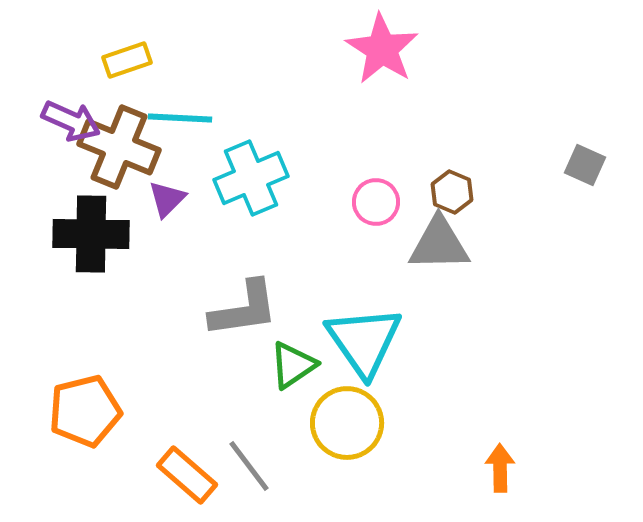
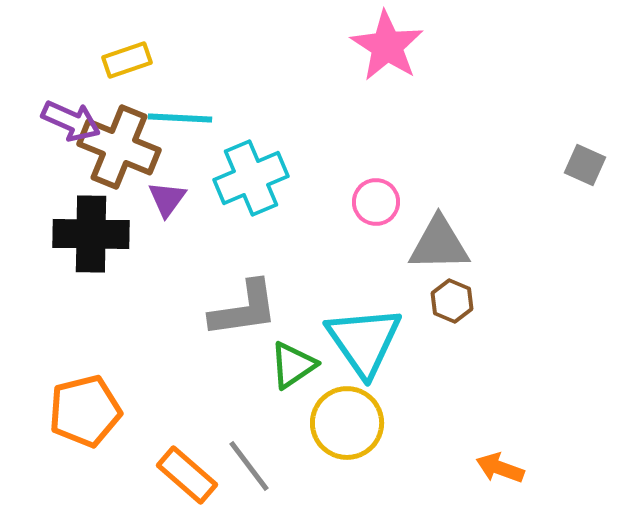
pink star: moved 5 px right, 3 px up
brown hexagon: moved 109 px down
purple triangle: rotated 9 degrees counterclockwise
orange arrow: rotated 69 degrees counterclockwise
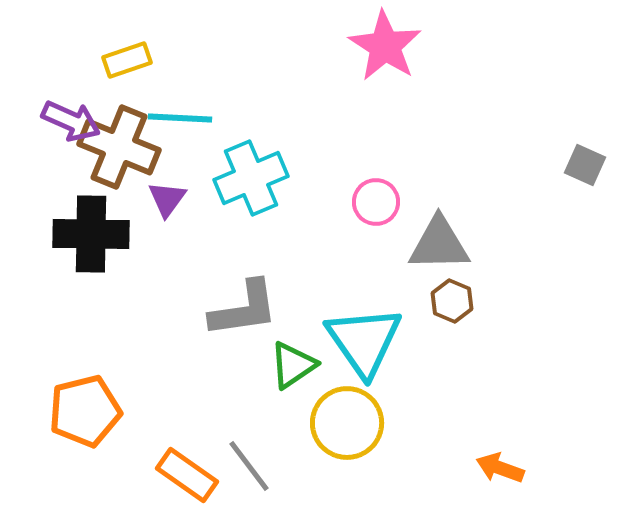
pink star: moved 2 px left
orange rectangle: rotated 6 degrees counterclockwise
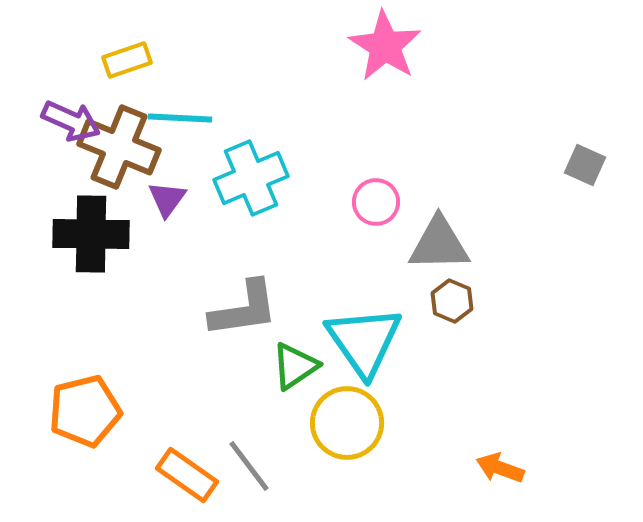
green triangle: moved 2 px right, 1 px down
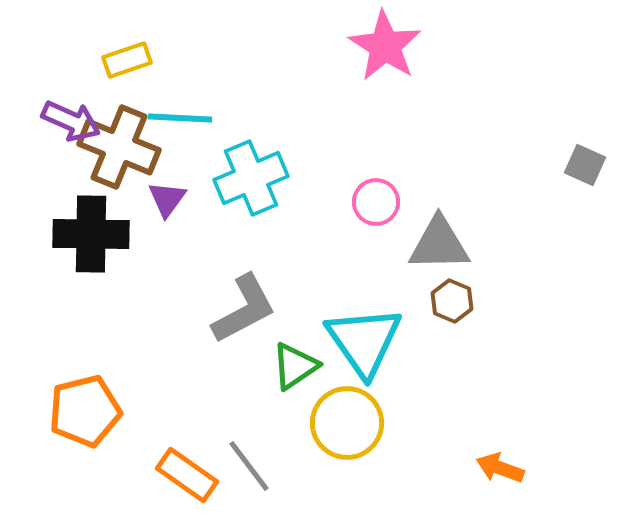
gray L-shape: rotated 20 degrees counterclockwise
